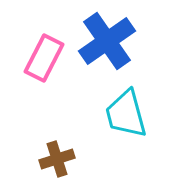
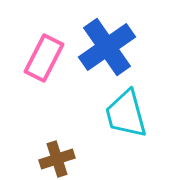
blue cross: moved 6 px down
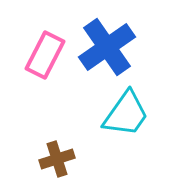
pink rectangle: moved 1 px right, 3 px up
cyan trapezoid: rotated 130 degrees counterclockwise
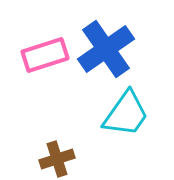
blue cross: moved 1 px left, 2 px down
pink rectangle: rotated 45 degrees clockwise
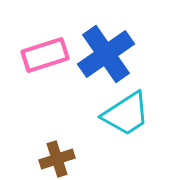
blue cross: moved 5 px down
cyan trapezoid: rotated 22 degrees clockwise
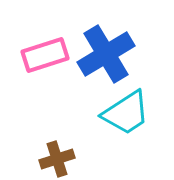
blue cross: rotated 4 degrees clockwise
cyan trapezoid: moved 1 px up
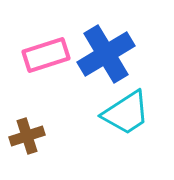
pink rectangle: moved 1 px right
brown cross: moved 30 px left, 23 px up
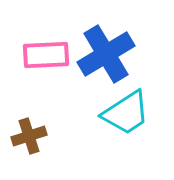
pink rectangle: rotated 15 degrees clockwise
brown cross: moved 2 px right
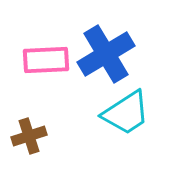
pink rectangle: moved 5 px down
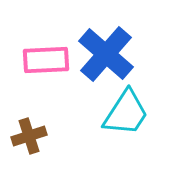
blue cross: rotated 18 degrees counterclockwise
cyan trapezoid: rotated 24 degrees counterclockwise
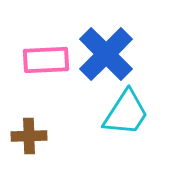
blue cross: rotated 4 degrees clockwise
brown cross: rotated 16 degrees clockwise
